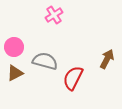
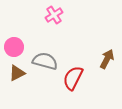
brown triangle: moved 2 px right
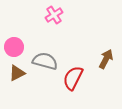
brown arrow: moved 1 px left
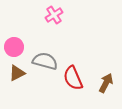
brown arrow: moved 24 px down
red semicircle: rotated 50 degrees counterclockwise
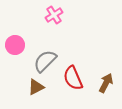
pink circle: moved 1 px right, 2 px up
gray semicircle: rotated 60 degrees counterclockwise
brown triangle: moved 19 px right, 14 px down
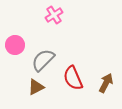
gray semicircle: moved 2 px left, 1 px up
